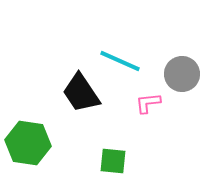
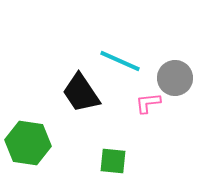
gray circle: moved 7 px left, 4 px down
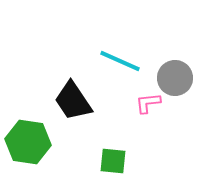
black trapezoid: moved 8 px left, 8 px down
green hexagon: moved 1 px up
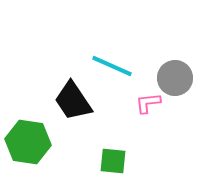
cyan line: moved 8 px left, 5 px down
